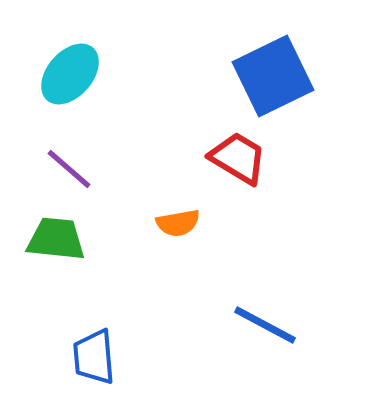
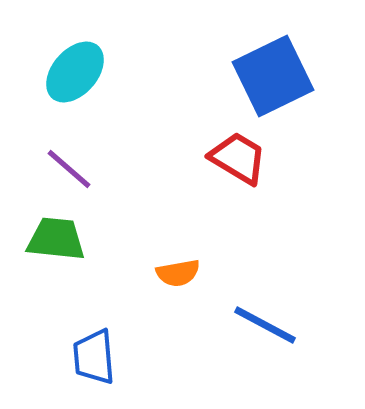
cyan ellipse: moved 5 px right, 2 px up
orange semicircle: moved 50 px down
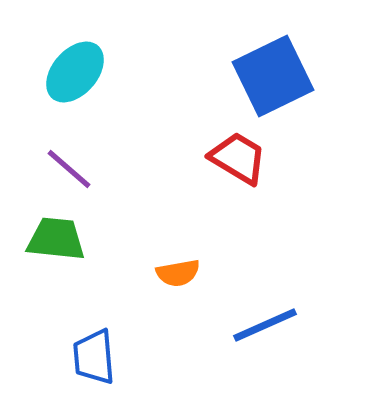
blue line: rotated 52 degrees counterclockwise
